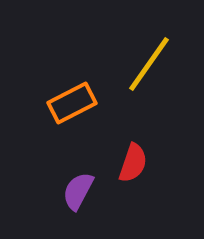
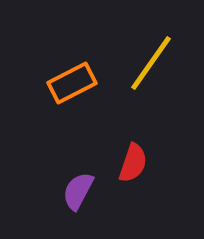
yellow line: moved 2 px right, 1 px up
orange rectangle: moved 20 px up
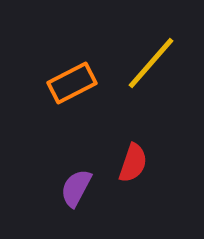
yellow line: rotated 6 degrees clockwise
purple semicircle: moved 2 px left, 3 px up
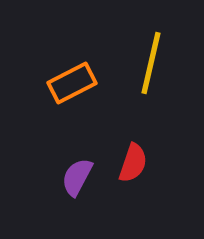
yellow line: rotated 28 degrees counterclockwise
purple semicircle: moved 1 px right, 11 px up
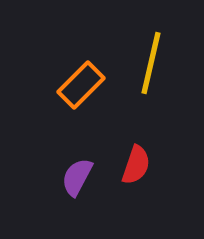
orange rectangle: moved 9 px right, 2 px down; rotated 18 degrees counterclockwise
red semicircle: moved 3 px right, 2 px down
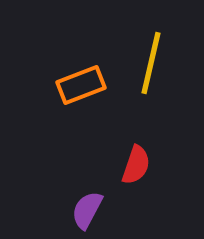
orange rectangle: rotated 24 degrees clockwise
purple semicircle: moved 10 px right, 33 px down
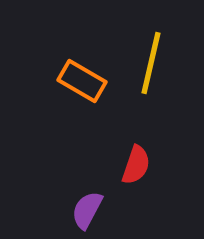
orange rectangle: moved 1 px right, 4 px up; rotated 51 degrees clockwise
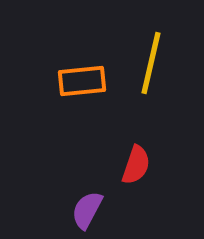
orange rectangle: rotated 36 degrees counterclockwise
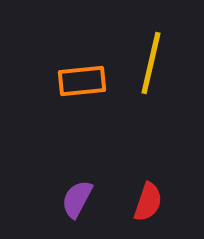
red semicircle: moved 12 px right, 37 px down
purple semicircle: moved 10 px left, 11 px up
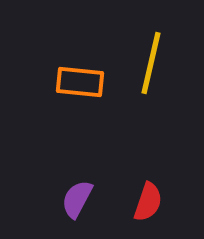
orange rectangle: moved 2 px left, 1 px down; rotated 12 degrees clockwise
